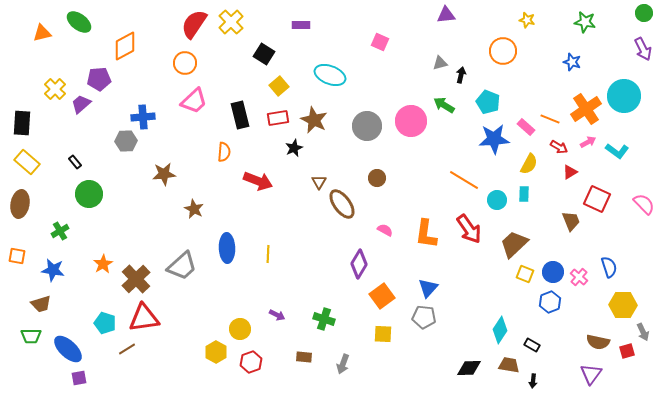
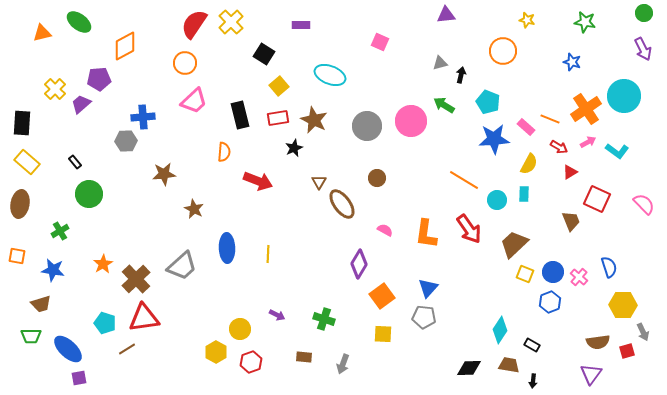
brown semicircle at (598, 342): rotated 20 degrees counterclockwise
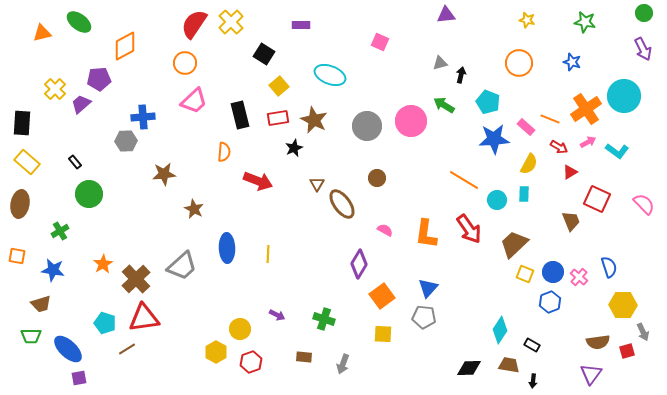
orange circle at (503, 51): moved 16 px right, 12 px down
brown triangle at (319, 182): moved 2 px left, 2 px down
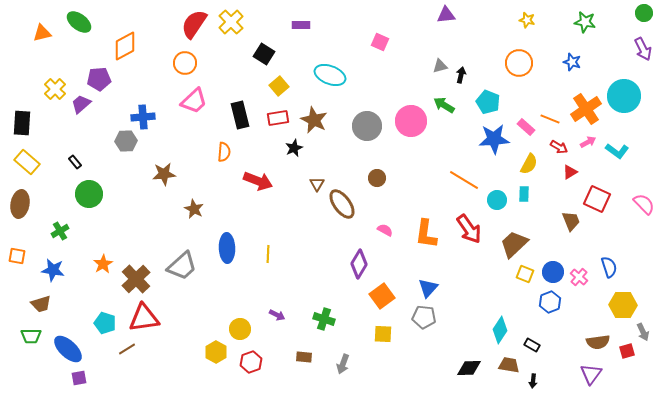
gray triangle at (440, 63): moved 3 px down
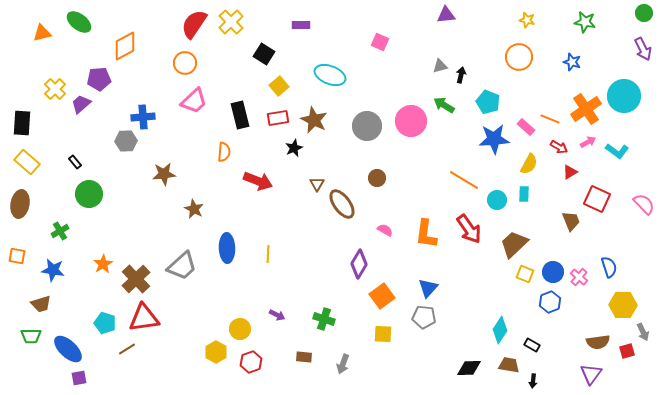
orange circle at (519, 63): moved 6 px up
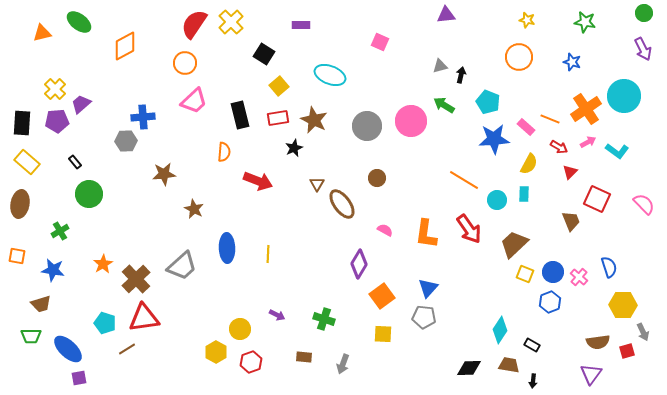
purple pentagon at (99, 79): moved 42 px left, 42 px down
red triangle at (570, 172): rotated 14 degrees counterclockwise
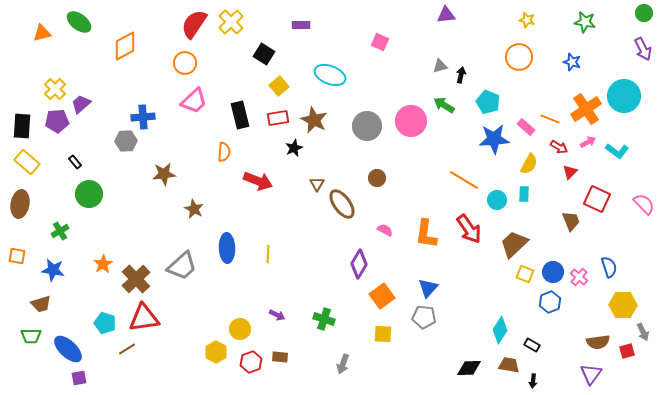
black rectangle at (22, 123): moved 3 px down
brown rectangle at (304, 357): moved 24 px left
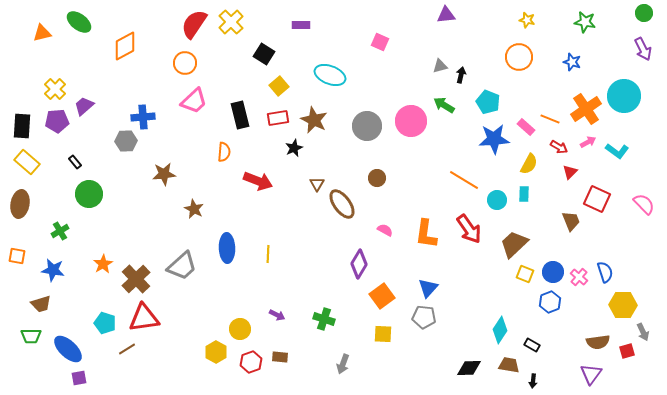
purple trapezoid at (81, 104): moved 3 px right, 2 px down
blue semicircle at (609, 267): moved 4 px left, 5 px down
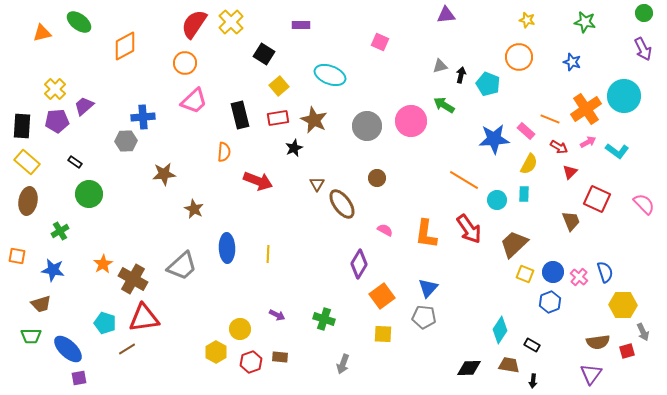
cyan pentagon at (488, 102): moved 18 px up
pink rectangle at (526, 127): moved 4 px down
black rectangle at (75, 162): rotated 16 degrees counterclockwise
brown ellipse at (20, 204): moved 8 px right, 3 px up
brown cross at (136, 279): moved 3 px left; rotated 16 degrees counterclockwise
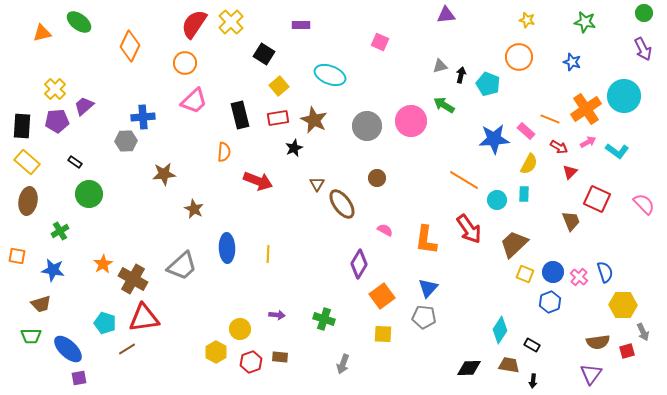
orange diamond at (125, 46): moved 5 px right; rotated 36 degrees counterclockwise
orange L-shape at (426, 234): moved 6 px down
purple arrow at (277, 315): rotated 21 degrees counterclockwise
